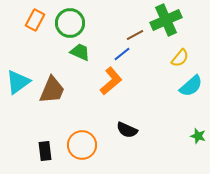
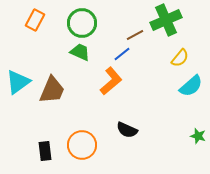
green circle: moved 12 px right
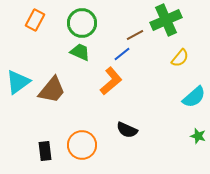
cyan semicircle: moved 3 px right, 11 px down
brown trapezoid: rotated 16 degrees clockwise
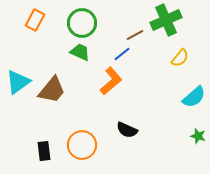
black rectangle: moved 1 px left
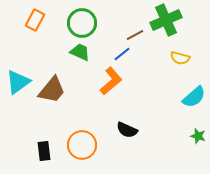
yellow semicircle: rotated 66 degrees clockwise
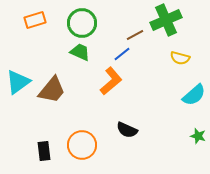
orange rectangle: rotated 45 degrees clockwise
cyan semicircle: moved 2 px up
